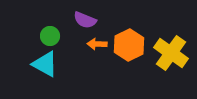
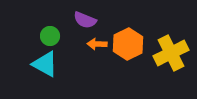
orange hexagon: moved 1 px left, 1 px up
yellow cross: rotated 28 degrees clockwise
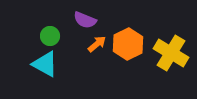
orange arrow: rotated 138 degrees clockwise
yellow cross: rotated 32 degrees counterclockwise
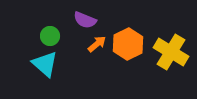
yellow cross: moved 1 px up
cyan triangle: rotated 12 degrees clockwise
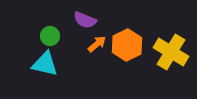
orange hexagon: moved 1 px left, 1 px down
cyan triangle: rotated 28 degrees counterclockwise
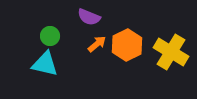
purple semicircle: moved 4 px right, 3 px up
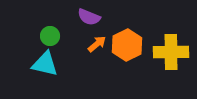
yellow cross: rotated 32 degrees counterclockwise
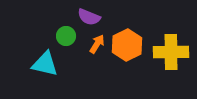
green circle: moved 16 px right
orange arrow: rotated 18 degrees counterclockwise
